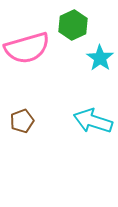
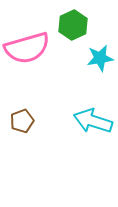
cyan star: rotated 28 degrees clockwise
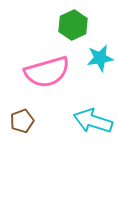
pink semicircle: moved 20 px right, 24 px down
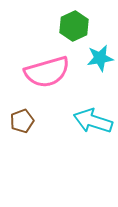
green hexagon: moved 1 px right, 1 px down
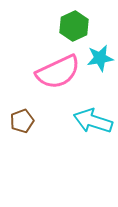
pink semicircle: moved 11 px right; rotated 9 degrees counterclockwise
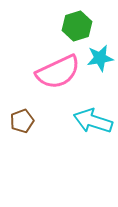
green hexagon: moved 3 px right; rotated 8 degrees clockwise
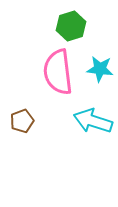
green hexagon: moved 6 px left
cyan star: moved 11 px down; rotated 16 degrees clockwise
pink semicircle: rotated 108 degrees clockwise
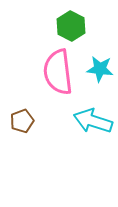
green hexagon: rotated 16 degrees counterclockwise
